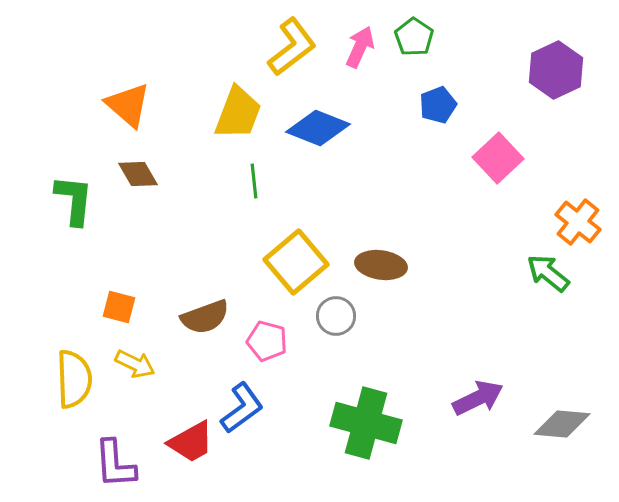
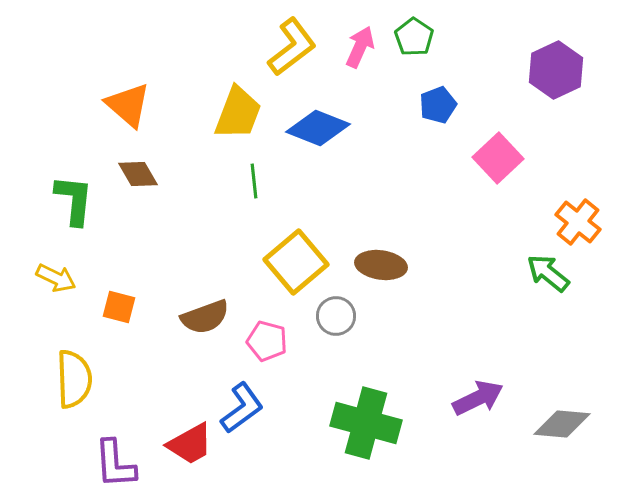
yellow arrow: moved 79 px left, 86 px up
red trapezoid: moved 1 px left, 2 px down
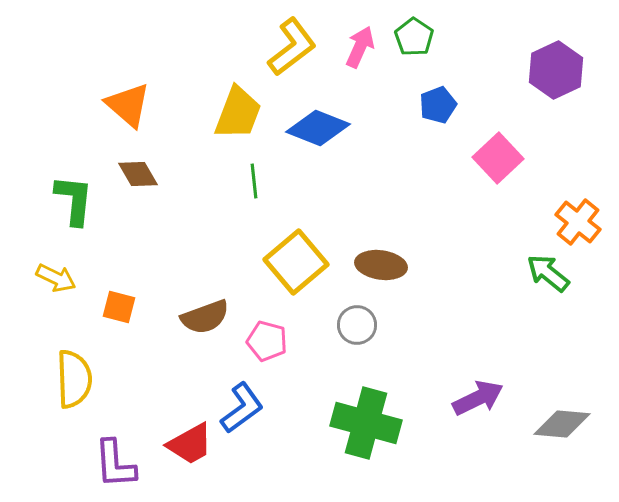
gray circle: moved 21 px right, 9 px down
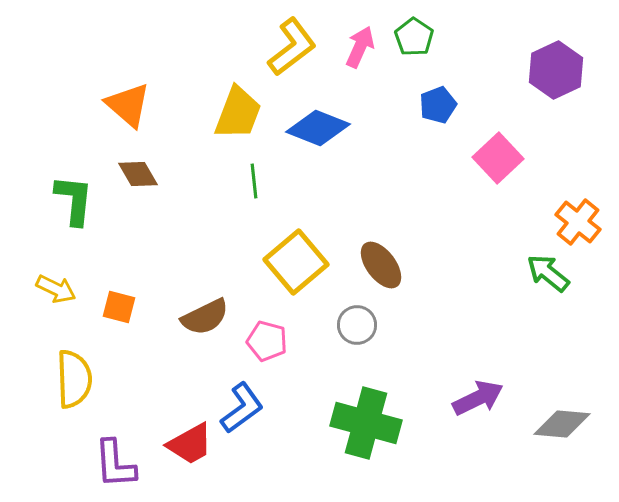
brown ellipse: rotated 45 degrees clockwise
yellow arrow: moved 11 px down
brown semicircle: rotated 6 degrees counterclockwise
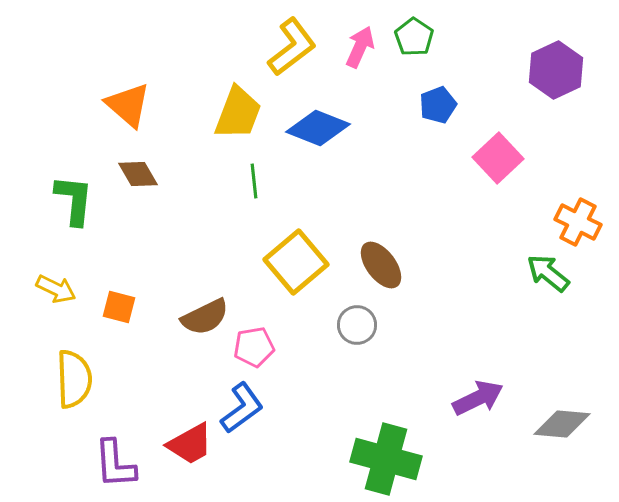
orange cross: rotated 12 degrees counterclockwise
pink pentagon: moved 13 px left, 6 px down; rotated 24 degrees counterclockwise
green cross: moved 20 px right, 36 px down
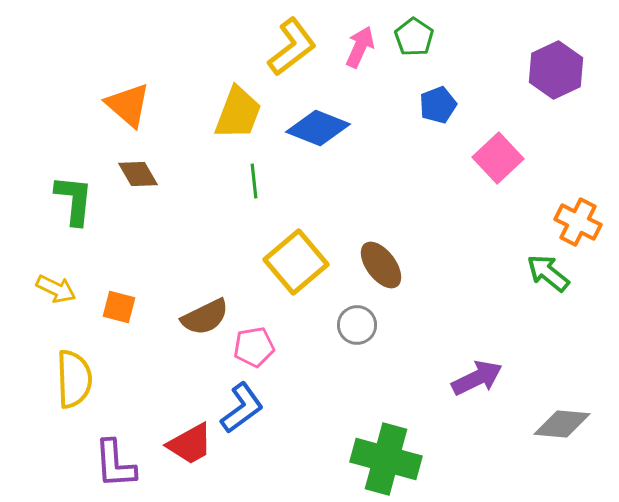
purple arrow: moved 1 px left, 20 px up
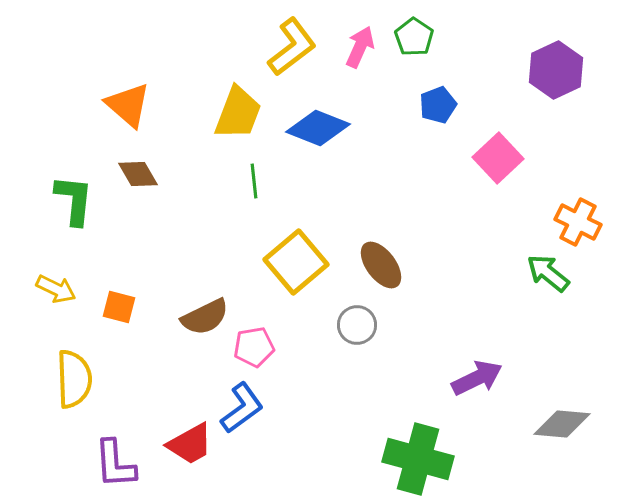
green cross: moved 32 px right
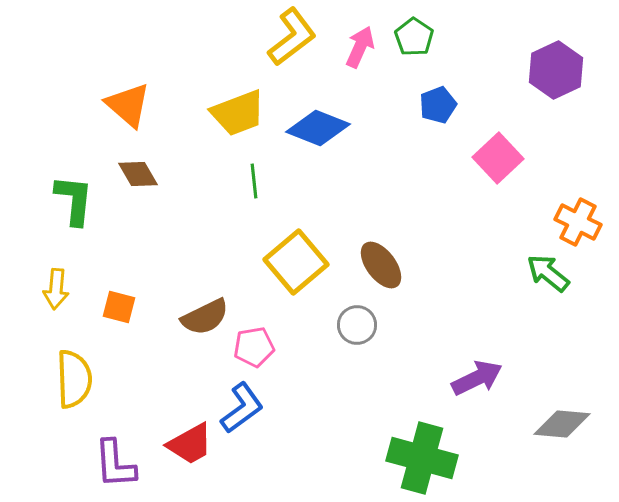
yellow L-shape: moved 10 px up
yellow trapezoid: rotated 48 degrees clockwise
yellow arrow: rotated 69 degrees clockwise
green cross: moved 4 px right, 1 px up
